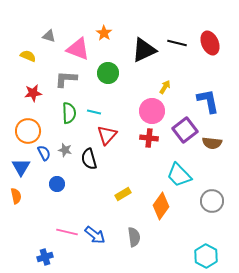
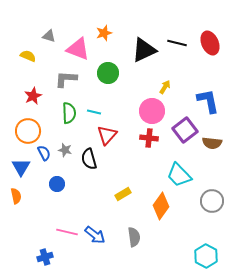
orange star: rotated 21 degrees clockwise
red star: moved 3 px down; rotated 18 degrees counterclockwise
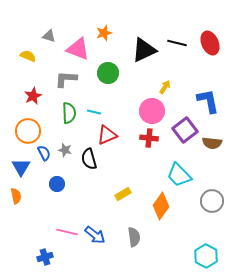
red triangle: rotated 25 degrees clockwise
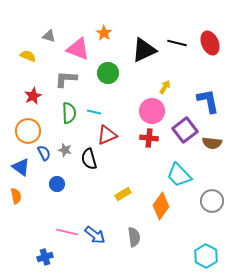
orange star: rotated 21 degrees counterclockwise
blue triangle: rotated 24 degrees counterclockwise
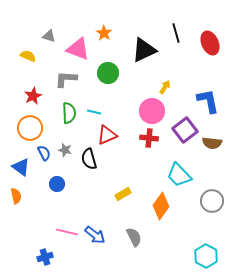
black line: moved 1 px left, 10 px up; rotated 60 degrees clockwise
orange circle: moved 2 px right, 3 px up
gray semicircle: rotated 18 degrees counterclockwise
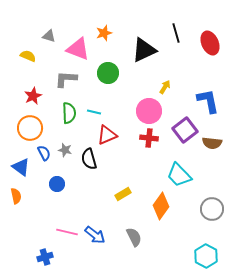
orange star: rotated 21 degrees clockwise
pink circle: moved 3 px left
gray circle: moved 8 px down
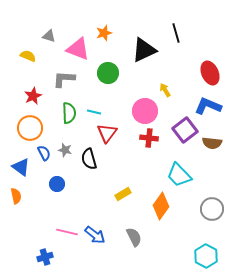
red ellipse: moved 30 px down
gray L-shape: moved 2 px left
yellow arrow: moved 3 px down; rotated 64 degrees counterclockwise
blue L-shape: moved 5 px down; rotated 56 degrees counterclockwise
pink circle: moved 4 px left
red triangle: moved 2 px up; rotated 30 degrees counterclockwise
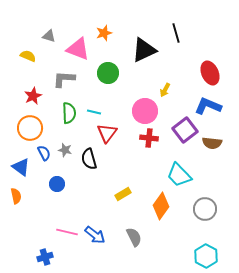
yellow arrow: rotated 120 degrees counterclockwise
gray circle: moved 7 px left
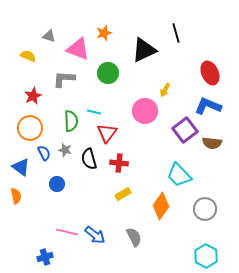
green semicircle: moved 2 px right, 8 px down
red cross: moved 30 px left, 25 px down
